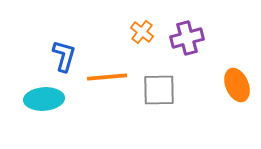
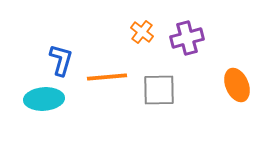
blue L-shape: moved 3 px left, 4 px down
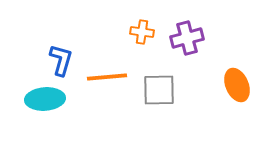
orange cross: rotated 30 degrees counterclockwise
cyan ellipse: moved 1 px right
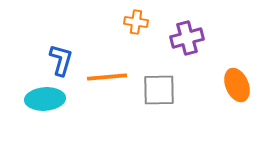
orange cross: moved 6 px left, 10 px up
